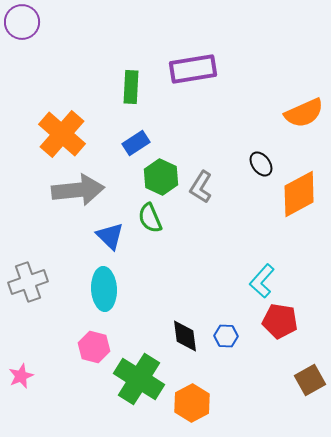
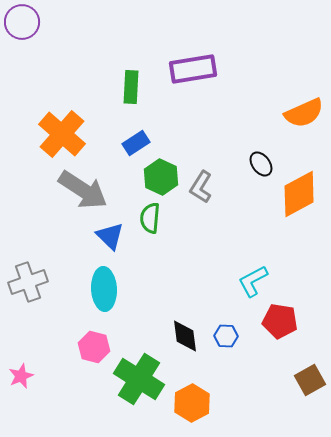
gray arrow: moved 5 px right; rotated 39 degrees clockwise
green semicircle: rotated 28 degrees clockwise
cyan L-shape: moved 9 px left; rotated 20 degrees clockwise
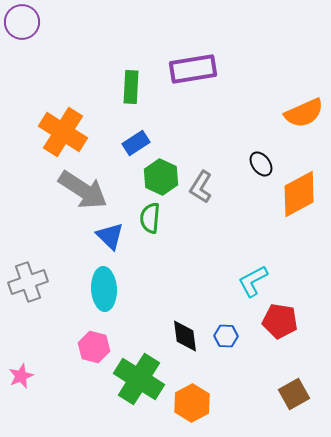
orange cross: moved 1 px right, 2 px up; rotated 9 degrees counterclockwise
brown square: moved 16 px left, 14 px down
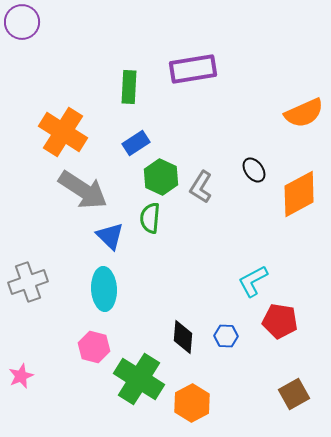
green rectangle: moved 2 px left
black ellipse: moved 7 px left, 6 px down
black diamond: moved 2 px left, 1 px down; rotated 12 degrees clockwise
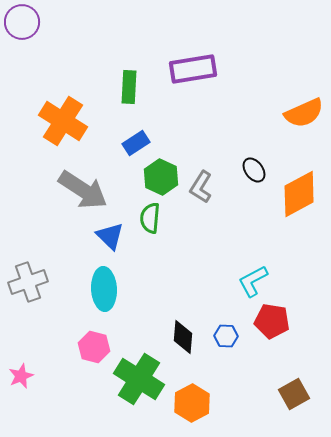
orange cross: moved 11 px up
red pentagon: moved 8 px left
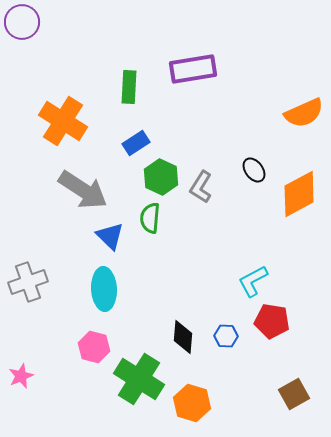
orange hexagon: rotated 15 degrees counterclockwise
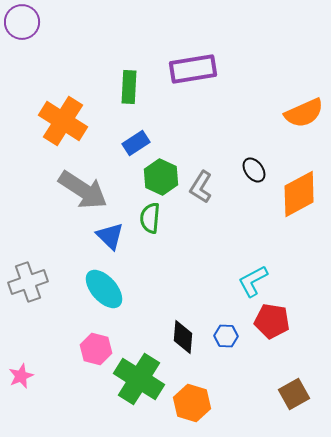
cyan ellipse: rotated 39 degrees counterclockwise
pink hexagon: moved 2 px right, 2 px down
